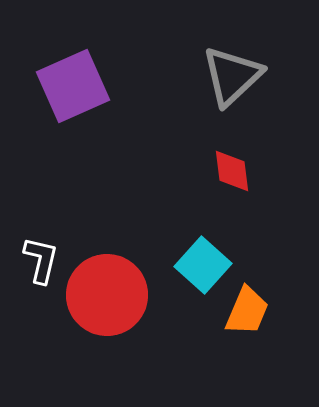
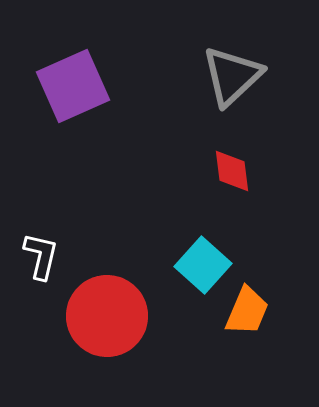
white L-shape: moved 4 px up
red circle: moved 21 px down
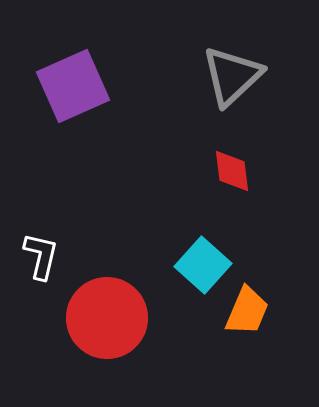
red circle: moved 2 px down
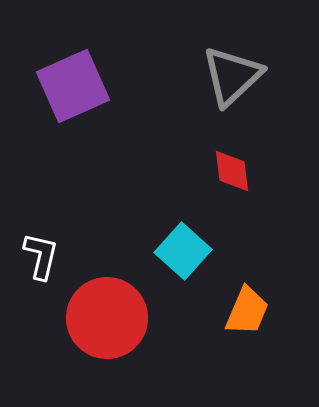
cyan square: moved 20 px left, 14 px up
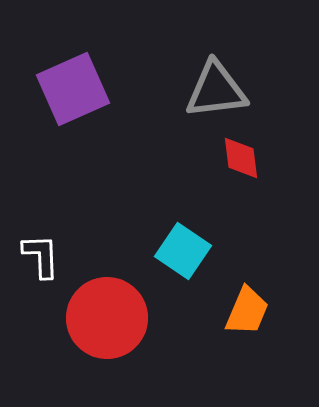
gray triangle: moved 16 px left, 14 px down; rotated 36 degrees clockwise
purple square: moved 3 px down
red diamond: moved 9 px right, 13 px up
cyan square: rotated 8 degrees counterclockwise
white L-shape: rotated 15 degrees counterclockwise
